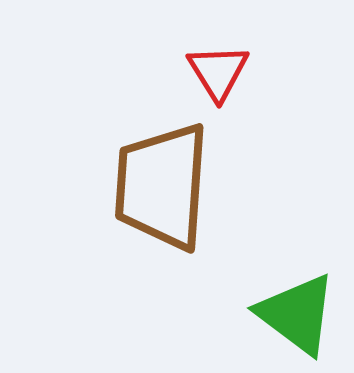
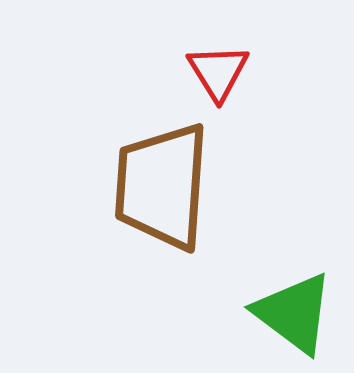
green triangle: moved 3 px left, 1 px up
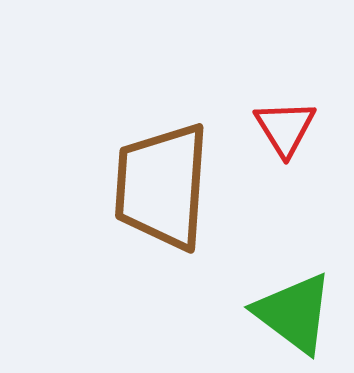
red triangle: moved 67 px right, 56 px down
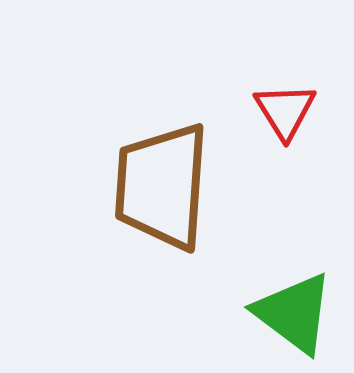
red triangle: moved 17 px up
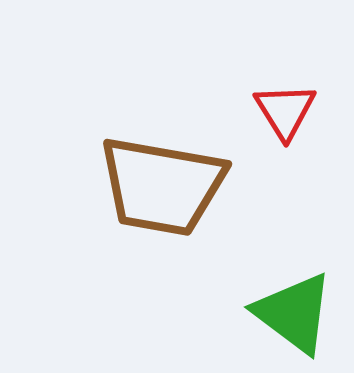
brown trapezoid: rotated 84 degrees counterclockwise
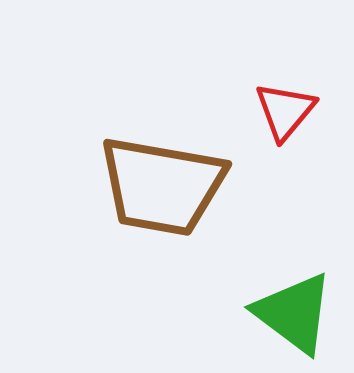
red triangle: rotated 12 degrees clockwise
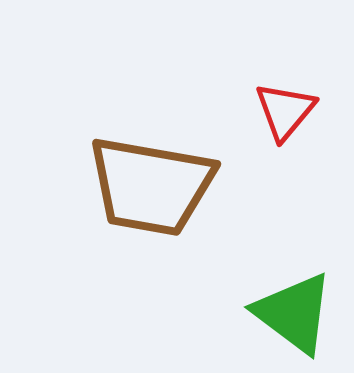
brown trapezoid: moved 11 px left
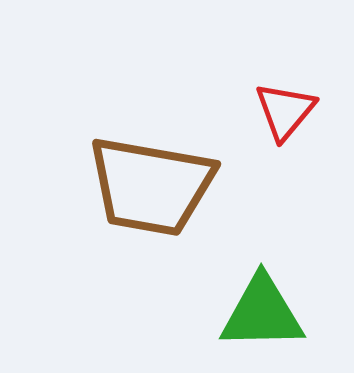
green triangle: moved 32 px left; rotated 38 degrees counterclockwise
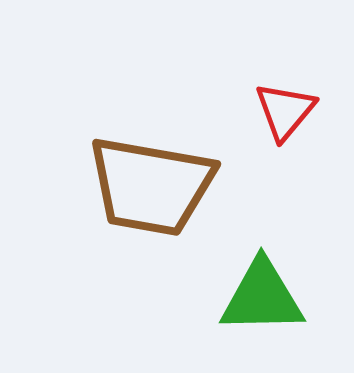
green triangle: moved 16 px up
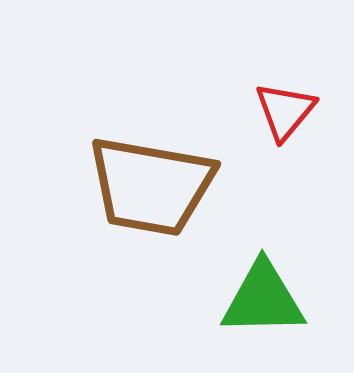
green triangle: moved 1 px right, 2 px down
